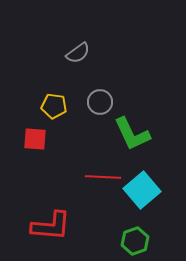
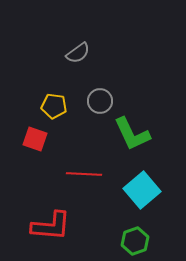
gray circle: moved 1 px up
red square: rotated 15 degrees clockwise
red line: moved 19 px left, 3 px up
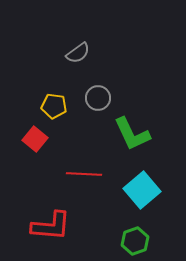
gray circle: moved 2 px left, 3 px up
red square: rotated 20 degrees clockwise
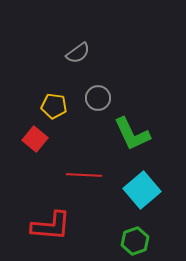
red line: moved 1 px down
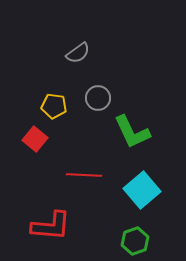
green L-shape: moved 2 px up
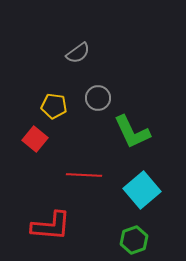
green hexagon: moved 1 px left, 1 px up
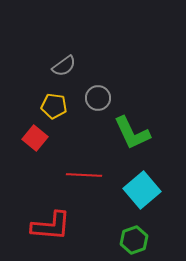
gray semicircle: moved 14 px left, 13 px down
green L-shape: moved 1 px down
red square: moved 1 px up
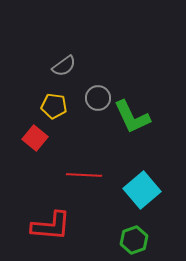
green L-shape: moved 16 px up
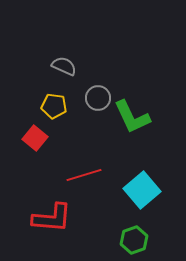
gray semicircle: rotated 120 degrees counterclockwise
red line: rotated 20 degrees counterclockwise
red L-shape: moved 1 px right, 8 px up
